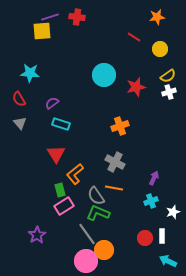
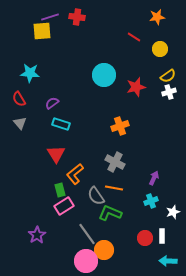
green L-shape: moved 12 px right
cyan arrow: rotated 24 degrees counterclockwise
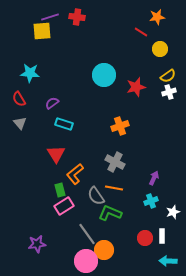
red line: moved 7 px right, 5 px up
cyan rectangle: moved 3 px right
purple star: moved 9 px down; rotated 24 degrees clockwise
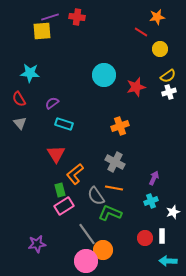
orange circle: moved 1 px left
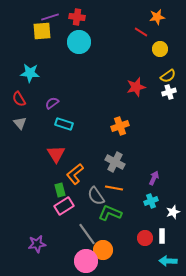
cyan circle: moved 25 px left, 33 px up
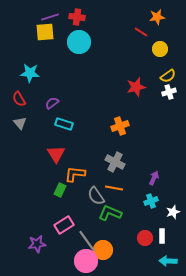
yellow square: moved 3 px right, 1 px down
orange L-shape: rotated 45 degrees clockwise
green rectangle: rotated 40 degrees clockwise
pink rectangle: moved 19 px down
gray line: moved 7 px down
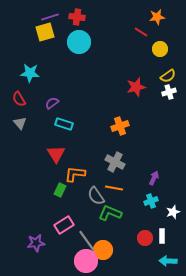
yellow square: rotated 12 degrees counterclockwise
purple star: moved 1 px left, 1 px up
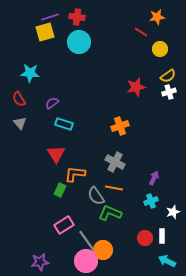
purple star: moved 4 px right, 19 px down
cyan arrow: moved 1 px left; rotated 24 degrees clockwise
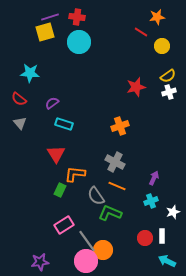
yellow circle: moved 2 px right, 3 px up
red semicircle: rotated 21 degrees counterclockwise
orange line: moved 3 px right, 2 px up; rotated 12 degrees clockwise
